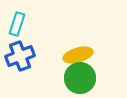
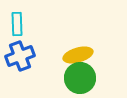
cyan rectangle: rotated 20 degrees counterclockwise
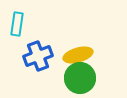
cyan rectangle: rotated 10 degrees clockwise
blue cross: moved 18 px right
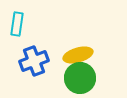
blue cross: moved 4 px left, 5 px down
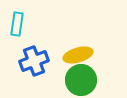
green circle: moved 1 px right, 2 px down
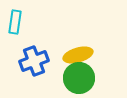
cyan rectangle: moved 2 px left, 2 px up
green circle: moved 2 px left, 2 px up
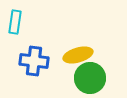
blue cross: rotated 28 degrees clockwise
green circle: moved 11 px right
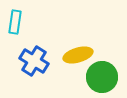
blue cross: rotated 24 degrees clockwise
green circle: moved 12 px right, 1 px up
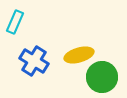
cyan rectangle: rotated 15 degrees clockwise
yellow ellipse: moved 1 px right
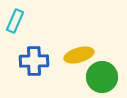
cyan rectangle: moved 1 px up
blue cross: rotated 32 degrees counterclockwise
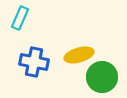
cyan rectangle: moved 5 px right, 3 px up
blue cross: moved 1 px down; rotated 12 degrees clockwise
